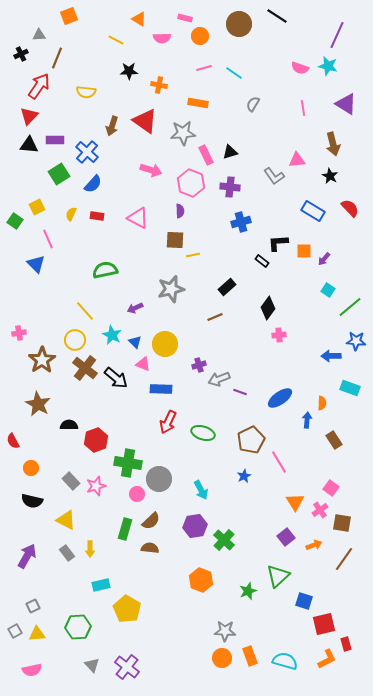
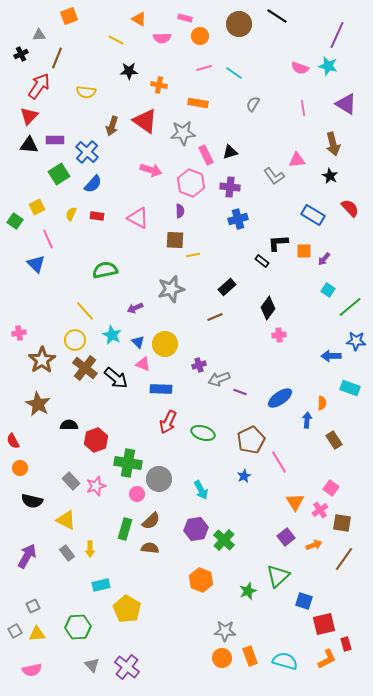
blue rectangle at (313, 211): moved 4 px down
blue cross at (241, 222): moved 3 px left, 3 px up
blue triangle at (135, 342): moved 3 px right
orange circle at (31, 468): moved 11 px left
purple hexagon at (195, 526): moved 1 px right, 3 px down
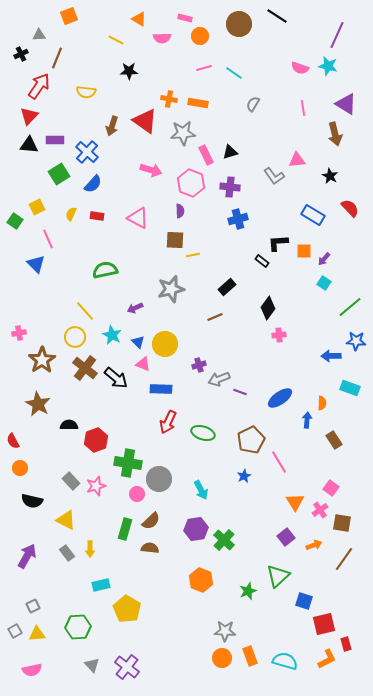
orange cross at (159, 85): moved 10 px right, 14 px down
brown arrow at (333, 144): moved 2 px right, 10 px up
cyan square at (328, 290): moved 4 px left, 7 px up
yellow circle at (75, 340): moved 3 px up
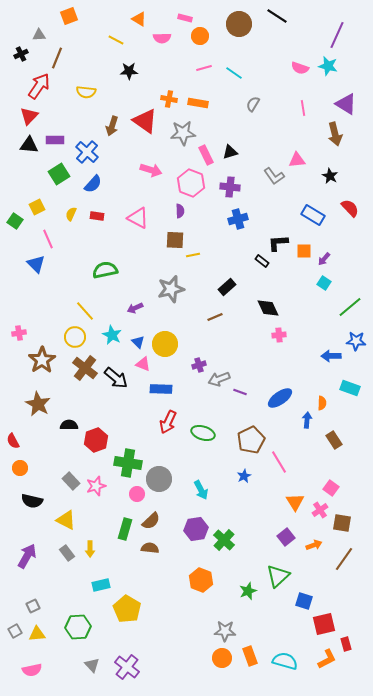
black diamond at (268, 308): rotated 60 degrees counterclockwise
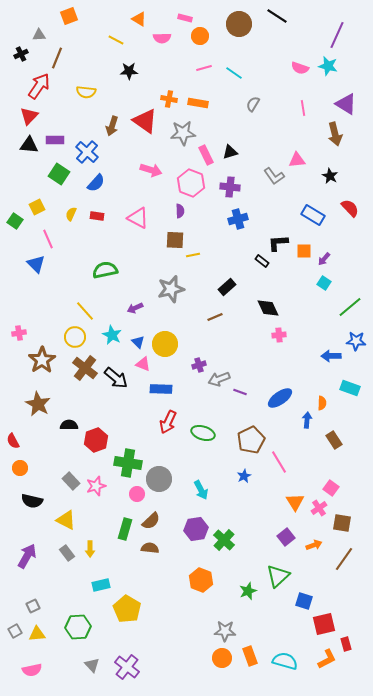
green square at (59, 174): rotated 25 degrees counterclockwise
blue semicircle at (93, 184): moved 3 px right, 1 px up
pink cross at (320, 510): moved 1 px left, 2 px up
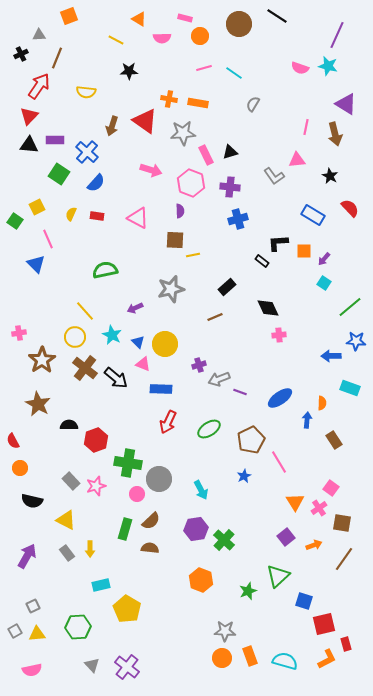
pink line at (303, 108): moved 3 px right, 19 px down; rotated 21 degrees clockwise
green ellipse at (203, 433): moved 6 px right, 4 px up; rotated 50 degrees counterclockwise
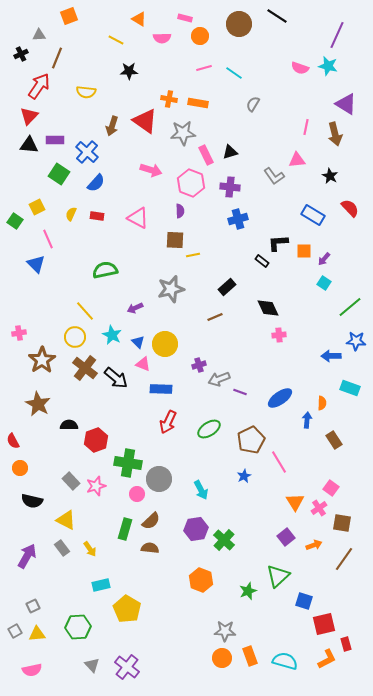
yellow arrow at (90, 549): rotated 35 degrees counterclockwise
gray rectangle at (67, 553): moved 5 px left, 5 px up
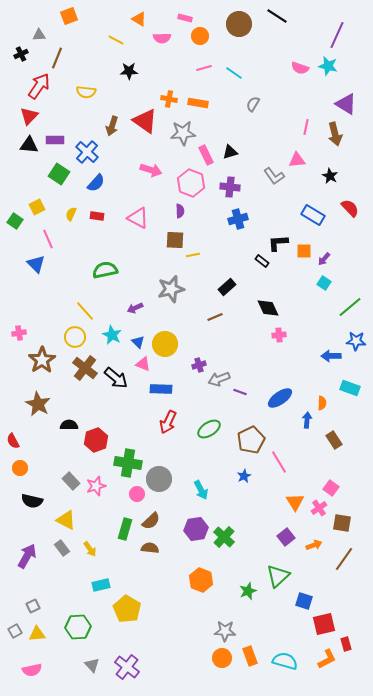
green cross at (224, 540): moved 3 px up
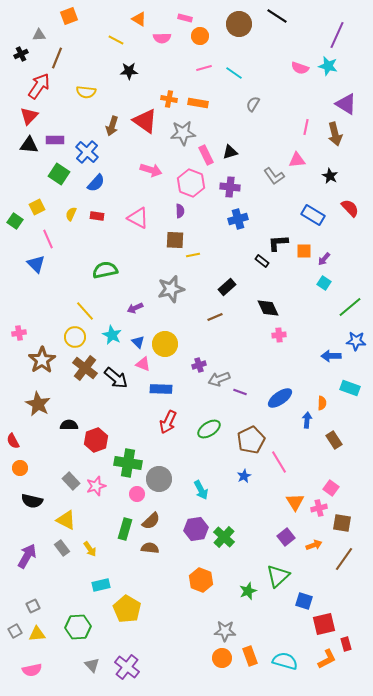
pink cross at (319, 508): rotated 21 degrees clockwise
